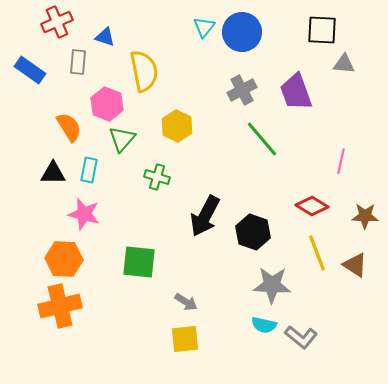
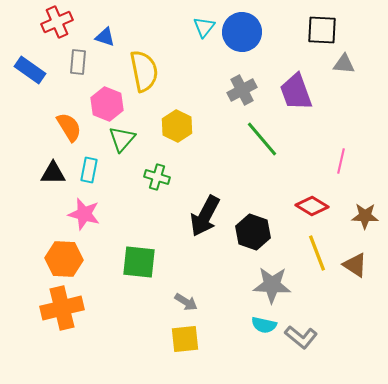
orange cross: moved 2 px right, 2 px down
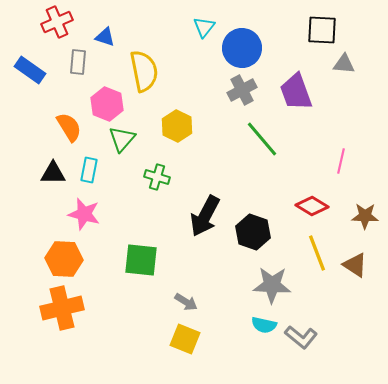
blue circle: moved 16 px down
green square: moved 2 px right, 2 px up
yellow square: rotated 28 degrees clockwise
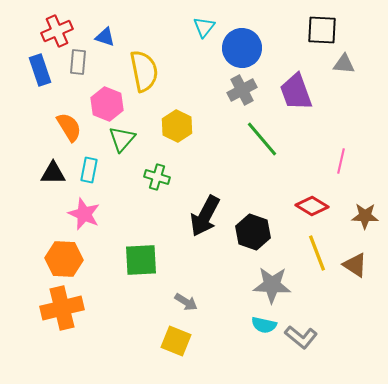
red cross: moved 9 px down
blue rectangle: moved 10 px right; rotated 36 degrees clockwise
pink star: rotated 8 degrees clockwise
green square: rotated 9 degrees counterclockwise
yellow square: moved 9 px left, 2 px down
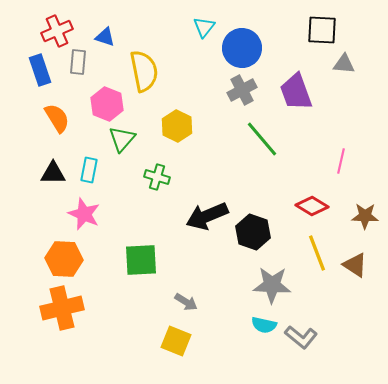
orange semicircle: moved 12 px left, 9 px up
black arrow: moved 2 px right; rotated 39 degrees clockwise
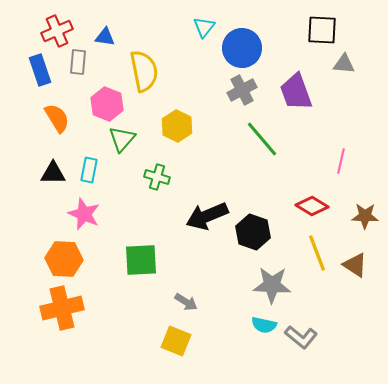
blue triangle: rotated 10 degrees counterclockwise
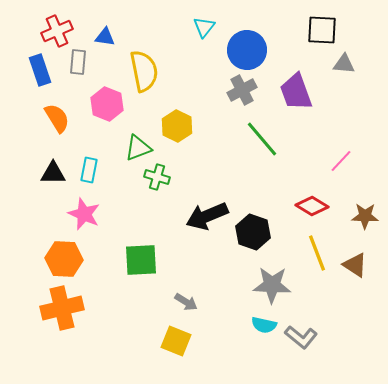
blue circle: moved 5 px right, 2 px down
green triangle: moved 16 px right, 9 px down; rotated 28 degrees clockwise
pink line: rotated 30 degrees clockwise
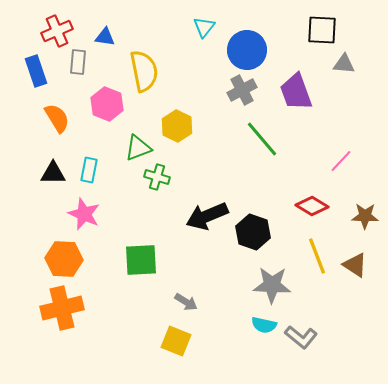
blue rectangle: moved 4 px left, 1 px down
yellow line: moved 3 px down
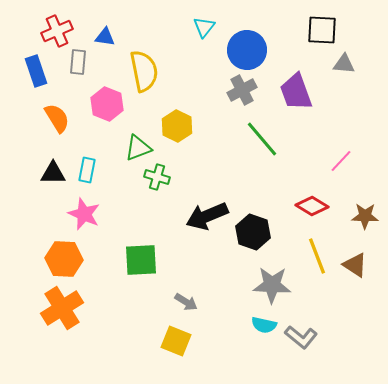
cyan rectangle: moved 2 px left
orange cross: rotated 18 degrees counterclockwise
